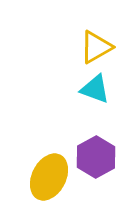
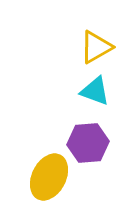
cyan triangle: moved 2 px down
purple hexagon: moved 8 px left, 14 px up; rotated 24 degrees clockwise
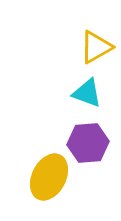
cyan triangle: moved 8 px left, 2 px down
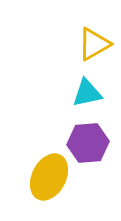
yellow triangle: moved 2 px left, 3 px up
cyan triangle: rotated 32 degrees counterclockwise
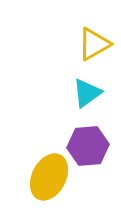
cyan triangle: rotated 24 degrees counterclockwise
purple hexagon: moved 3 px down
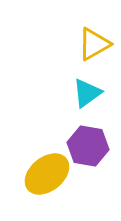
purple hexagon: rotated 15 degrees clockwise
yellow ellipse: moved 2 px left, 3 px up; rotated 24 degrees clockwise
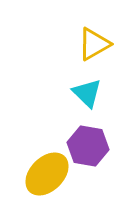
cyan triangle: rotated 40 degrees counterclockwise
yellow ellipse: rotated 6 degrees counterclockwise
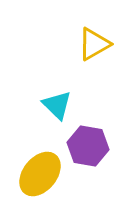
cyan triangle: moved 30 px left, 12 px down
yellow ellipse: moved 7 px left; rotated 6 degrees counterclockwise
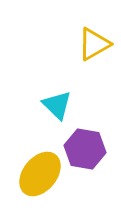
purple hexagon: moved 3 px left, 3 px down
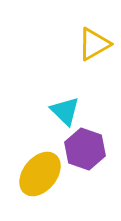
cyan triangle: moved 8 px right, 6 px down
purple hexagon: rotated 9 degrees clockwise
